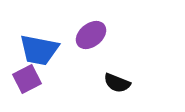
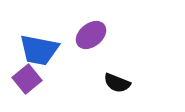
purple square: rotated 12 degrees counterclockwise
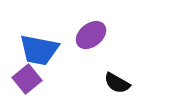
black semicircle: rotated 8 degrees clockwise
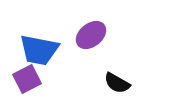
purple square: rotated 12 degrees clockwise
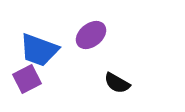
blue trapezoid: rotated 9 degrees clockwise
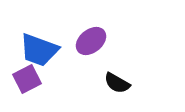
purple ellipse: moved 6 px down
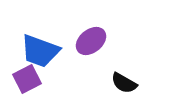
blue trapezoid: moved 1 px right, 1 px down
black semicircle: moved 7 px right
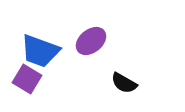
purple square: rotated 32 degrees counterclockwise
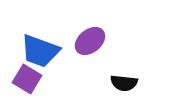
purple ellipse: moved 1 px left
black semicircle: rotated 24 degrees counterclockwise
